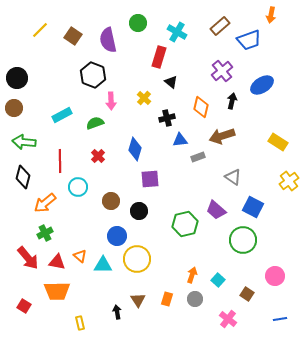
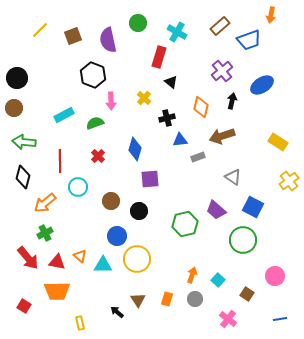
brown square at (73, 36): rotated 36 degrees clockwise
cyan rectangle at (62, 115): moved 2 px right
black arrow at (117, 312): rotated 40 degrees counterclockwise
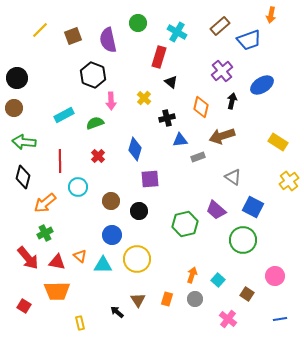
blue circle at (117, 236): moved 5 px left, 1 px up
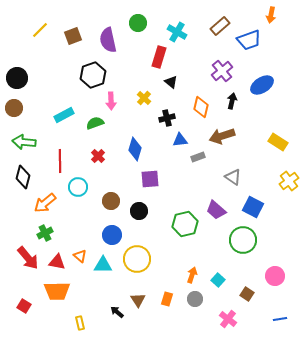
black hexagon at (93, 75): rotated 20 degrees clockwise
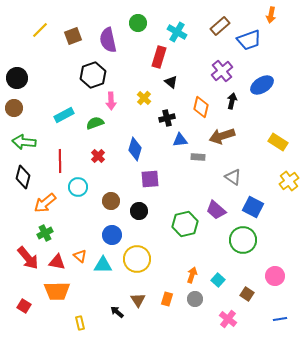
gray rectangle at (198, 157): rotated 24 degrees clockwise
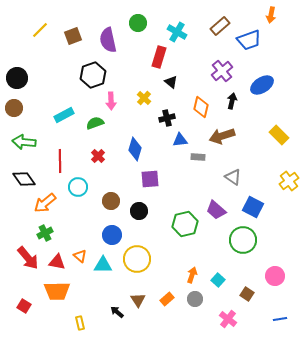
yellow rectangle at (278, 142): moved 1 px right, 7 px up; rotated 12 degrees clockwise
black diamond at (23, 177): moved 1 px right, 2 px down; rotated 50 degrees counterclockwise
orange rectangle at (167, 299): rotated 32 degrees clockwise
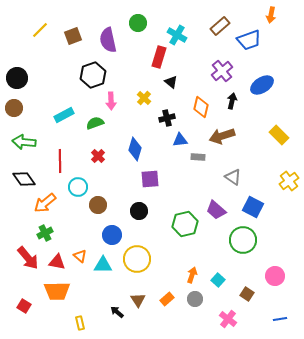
cyan cross at (177, 32): moved 3 px down
brown circle at (111, 201): moved 13 px left, 4 px down
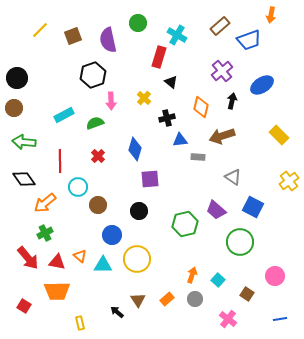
green circle at (243, 240): moved 3 px left, 2 px down
